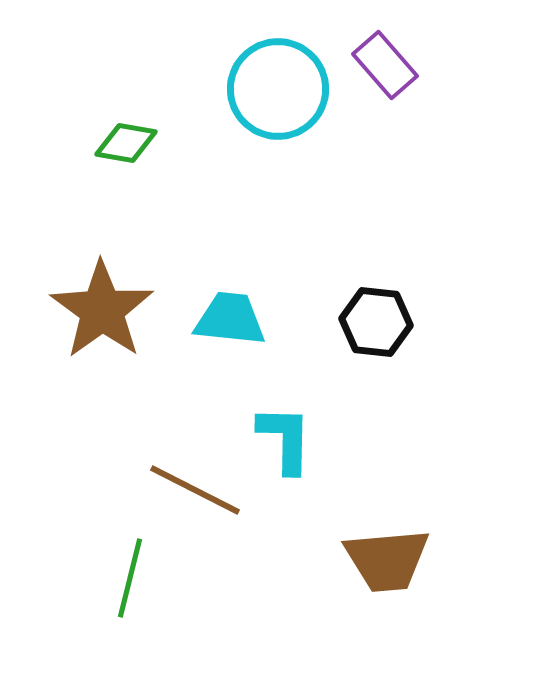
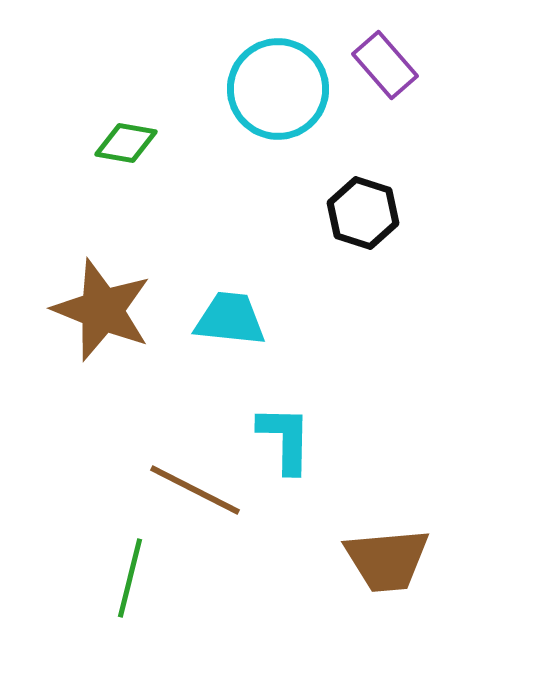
brown star: rotated 14 degrees counterclockwise
black hexagon: moved 13 px left, 109 px up; rotated 12 degrees clockwise
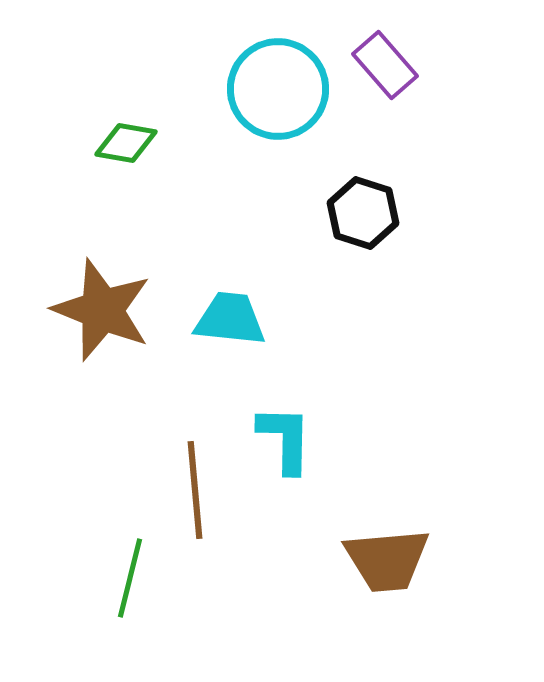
brown line: rotated 58 degrees clockwise
